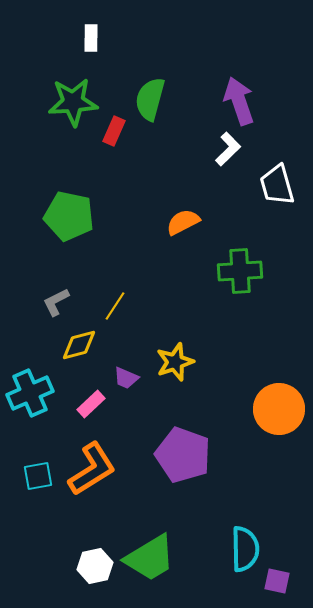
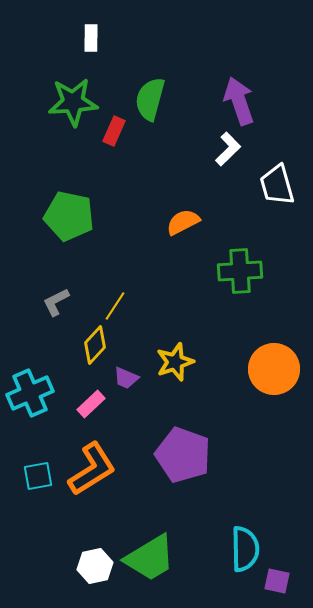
yellow diamond: moved 16 px right; rotated 33 degrees counterclockwise
orange circle: moved 5 px left, 40 px up
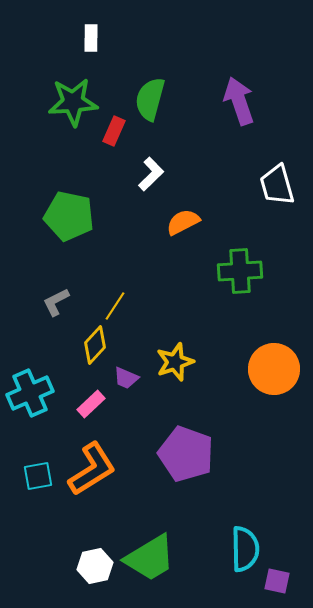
white L-shape: moved 77 px left, 25 px down
purple pentagon: moved 3 px right, 1 px up
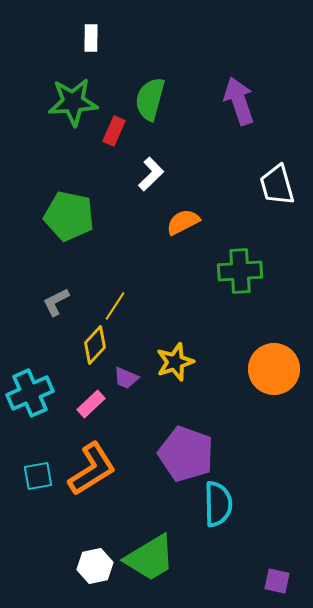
cyan semicircle: moved 27 px left, 45 px up
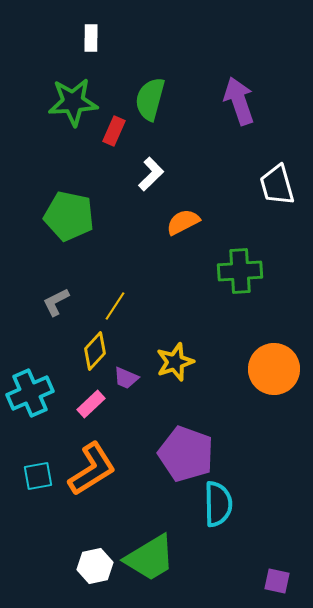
yellow diamond: moved 6 px down
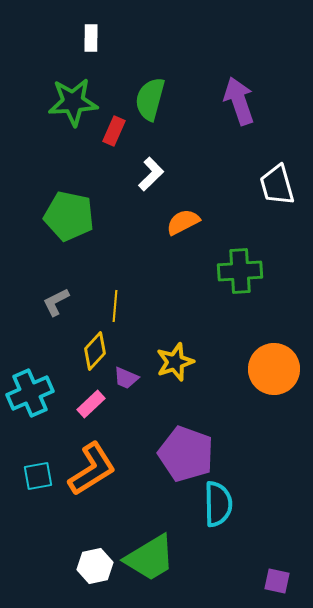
yellow line: rotated 28 degrees counterclockwise
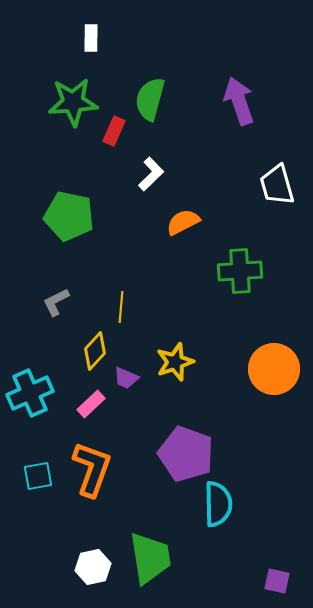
yellow line: moved 6 px right, 1 px down
orange L-shape: rotated 38 degrees counterclockwise
green trapezoid: rotated 68 degrees counterclockwise
white hexagon: moved 2 px left, 1 px down
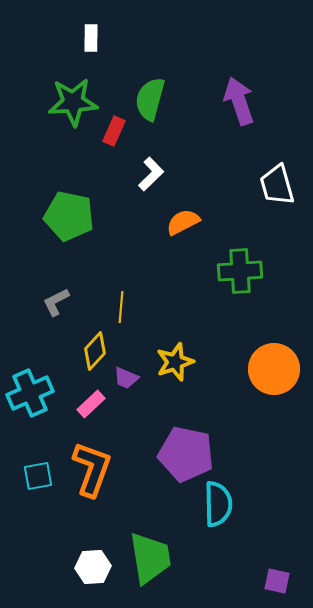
purple pentagon: rotated 8 degrees counterclockwise
white hexagon: rotated 8 degrees clockwise
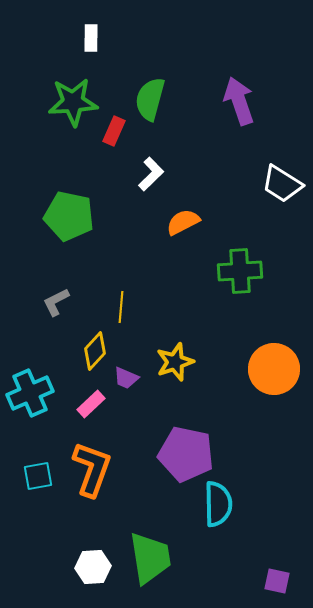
white trapezoid: moved 5 px right, 1 px up; rotated 42 degrees counterclockwise
